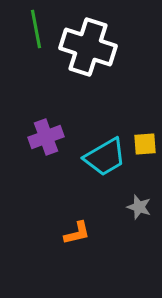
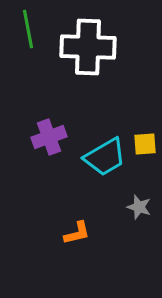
green line: moved 8 px left
white cross: rotated 16 degrees counterclockwise
purple cross: moved 3 px right
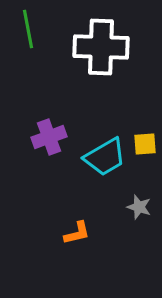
white cross: moved 13 px right
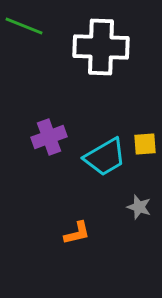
green line: moved 4 px left, 3 px up; rotated 57 degrees counterclockwise
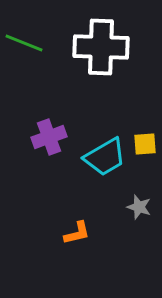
green line: moved 17 px down
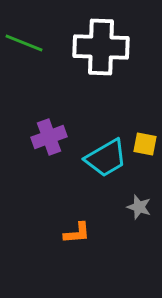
yellow square: rotated 15 degrees clockwise
cyan trapezoid: moved 1 px right, 1 px down
orange L-shape: rotated 8 degrees clockwise
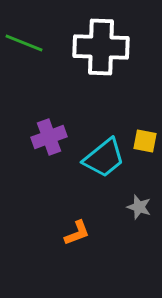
yellow square: moved 3 px up
cyan trapezoid: moved 2 px left; rotated 9 degrees counterclockwise
orange L-shape: rotated 16 degrees counterclockwise
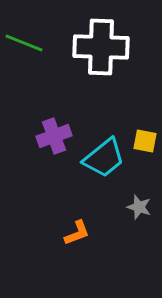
purple cross: moved 5 px right, 1 px up
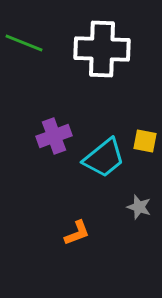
white cross: moved 1 px right, 2 px down
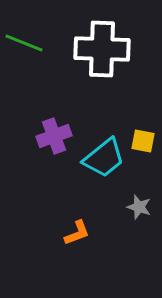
yellow square: moved 2 px left
